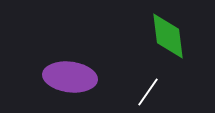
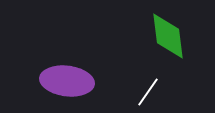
purple ellipse: moved 3 px left, 4 px down
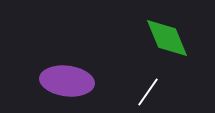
green diamond: moved 1 px left, 2 px down; rotated 15 degrees counterclockwise
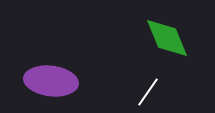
purple ellipse: moved 16 px left
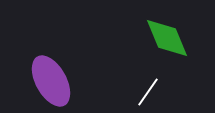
purple ellipse: rotated 54 degrees clockwise
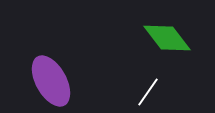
green diamond: rotated 15 degrees counterclockwise
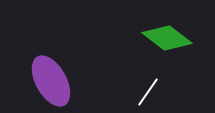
green diamond: rotated 15 degrees counterclockwise
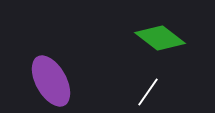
green diamond: moved 7 px left
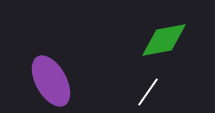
green diamond: moved 4 px right, 2 px down; rotated 48 degrees counterclockwise
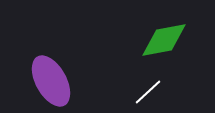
white line: rotated 12 degrees clockwise
